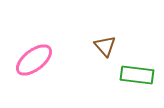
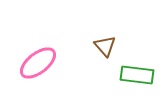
pink ellipse: moved 4 px right, 3 px down
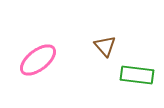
pink ellipse: moved 3 px up
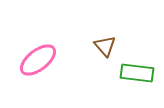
green rectangle: moved 2 px up
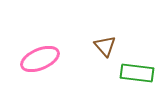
pink ellipse: moved 2 px right, 1 px up; rotated 15 degrees clockwise
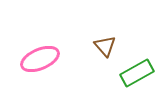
green rectangle: rotated 36 degrees counterclockwise
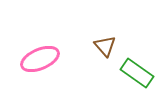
green rectangle: rotated 64 degrees clockwise
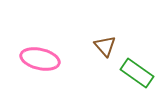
pink ellipse: rotated 36 degrees clockwise
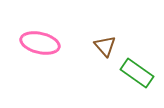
pink ellipse: moved 16 px up
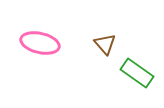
brown triangle: moved 2 px up
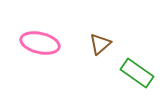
brown triangle: moved 5 px left; rotated 30 degrees clockwise
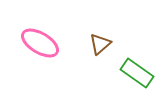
pink ellipse: rotated 18 degrees clockwise
